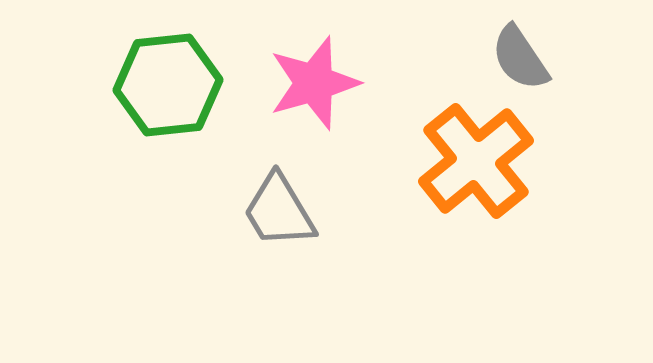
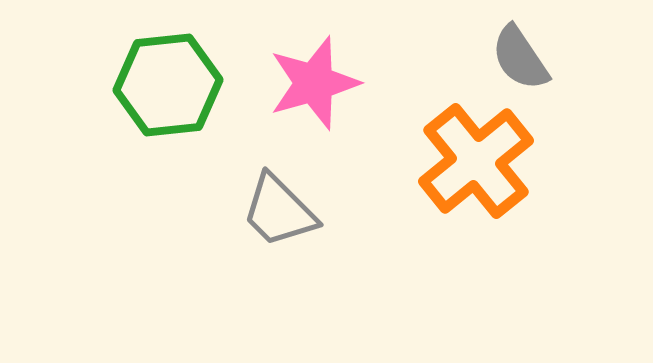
gray trapezoid: rotated 14 degrees counterclockwise
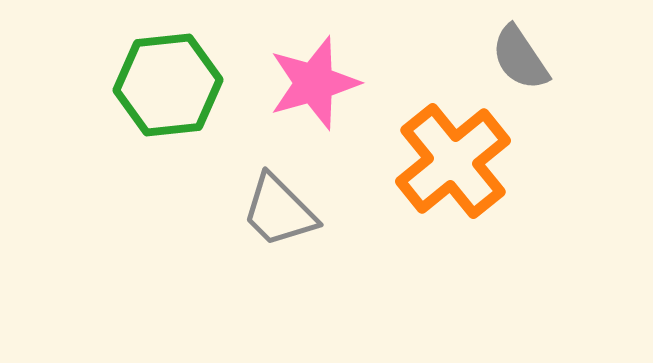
orange cross: moved 23 px left
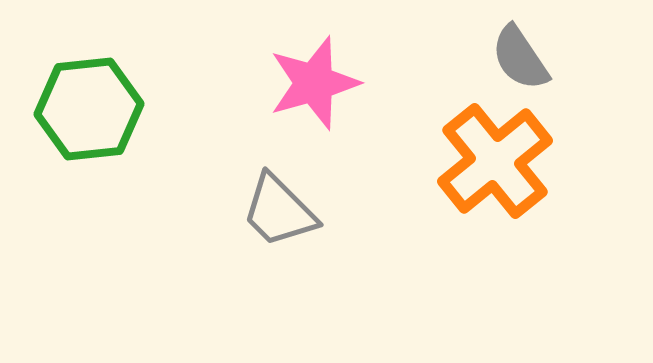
green hexagon: moved 79 px left, 24 px down
orange cross: moved 42 px right
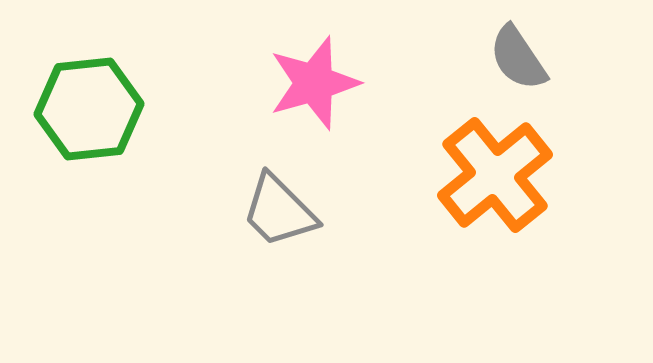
gray semicircle: moved 2 px left
orange cross: moved 14 px down
